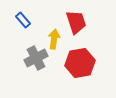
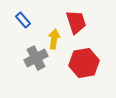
red hexagon: moved 4 px right
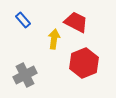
red trapezoid: rotated 45 degrees counterclockwise
gray cross: moved 11 px left, 17 px down
red hexagon: rotated 12 degrees counterclockwise
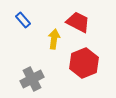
red trapezoid: moved 2 px right
gray cross: moved 7 px right, 4 px down
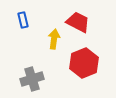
blue rectangle: rotated 28 degrees clockwise
gray cross: rotated 10 degrees clockwise
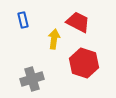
red hexagon: rotated 20 degrees counterclockwise
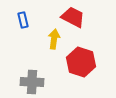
red trapezoid: moved 5 px left, 5 px up
red hexagon: moved 3 px left, 1 px up
gray cross: moved 3 px down; rotated 20 degrees clockwise
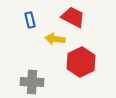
blue rectangle: moved 7 px right
yellow arrow: moved 1 px right; rotated 90 degrees counterclockwise
red hexagon: rotated 16 degrees clockwise
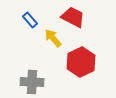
blue rectangle: rotated 28 degrees counterclockwise
yellow arrow: moved 2 px left, 1 px up; rotated 42 degrees clockwise
